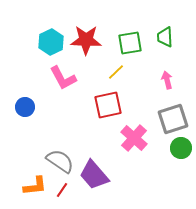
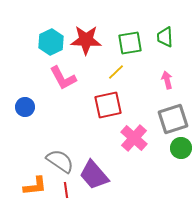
red line: moved 4 px right; rotated 42 degrees counterclockwise
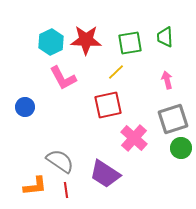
purple trapezoid: moved 11 px right, 1 px up; rotated 16 degrees counterclockwise
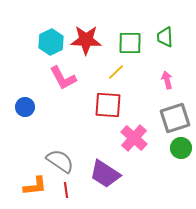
green square: rotated 10 degrees clockwise
red square: rotated 16 degrees clockwise
gray square: moved 2 px right, 1 px up
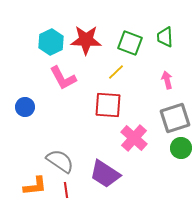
green square: rotated 20 degrees clockwise
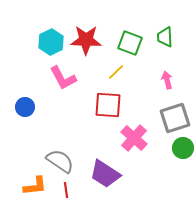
green circle: moved 2 px right
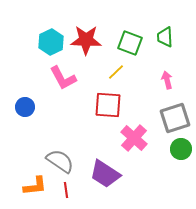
green circle: moved 2 px left, 1 px down
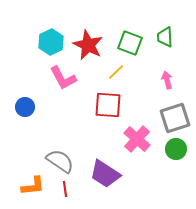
red star: moved 2 px right, 5 px down; rotated 24 degrees clockwise
pink cross: moved 3 px right, 1 px down
green circle: moved 5 px left
orange L-shape: moved 2 px left
red line: moved 1 px left, 1 px up
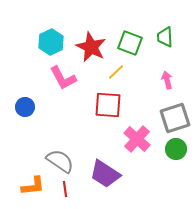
red star: moved 3 px right, 2 px down
